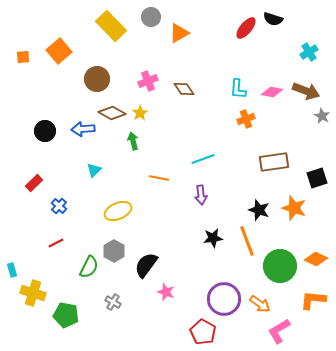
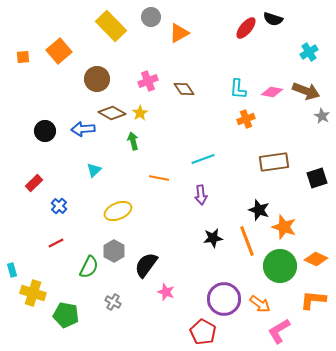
orange star at (294, 208): moved 10 px left, 19 px down
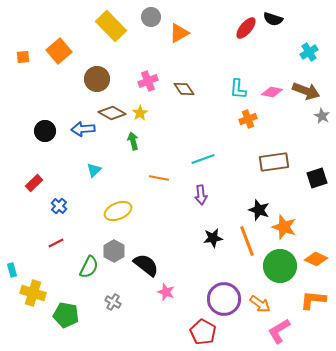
orange cross at (246, 119): moved 2 px right
black semicircle at (146, 265): rotated 92 degrees clockwise
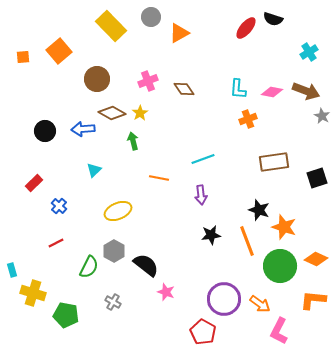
black star at (213, 238): moved 2 px left, 3 px up
pink L-shape at (279, 331): rotated 32 degrees counterclockwise
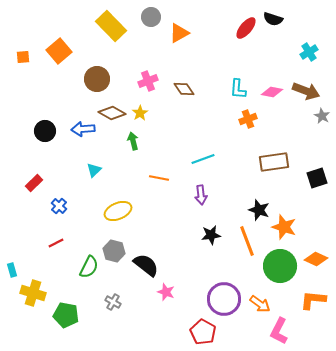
gray hexagon at (114, 251): rotated 15 degrees counterclockwise
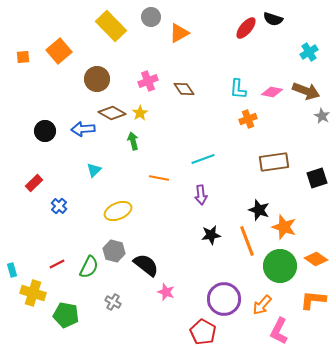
red line at (56, 243): moved 1 px right, 21 px down
orange diamond at (316, 259): rotated 10 degrees clockwise
orange arrow at (260, 304): moved 2 px right, 1 px down; rotated 95 degrees clockwise
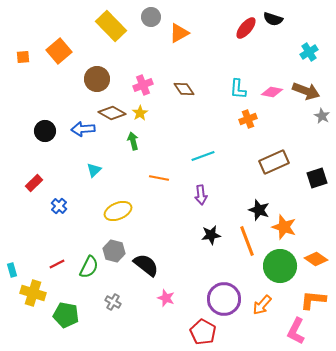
pink cross at (148, 81): moved 5 px left, 4 px down
cyan line at (203, 159): moved 3 px up
brown rectangle at (274, 162): rotated 16 degrees counterclockwise
pink star at (166, 292): moved 6 px down
pink L-shape at (279, 331): moved 17 px right
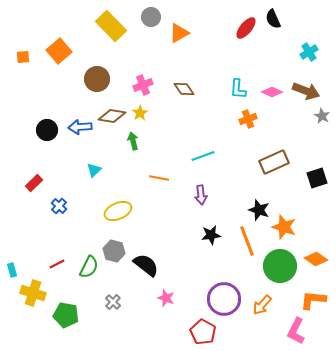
black semicircle at (273, 19): rotated 48 degrees clockwise
pink diamond at (272, 92): rotated 15 degrees clockwise
brown diamond at (112, 113): moved 3 px down; rotated 20 degrees counterclockwise
blue arrow at (83, 129): moved 3 px left, 2 px up
black circle at (45, 131): moved 2 px right, 1 px up
gray cross at (113, 302): rotated 14 degrees clockwise
